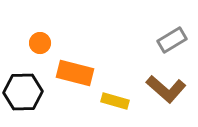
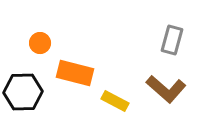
gray rectangle: rotated 44 degrees counterclockwise
yellow rectangle: rotated 12 degrees clockwise
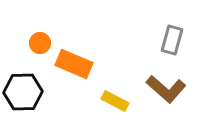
orange rectangle: moved 1 px left, 9 px up; rotated 9 degrees clockwise
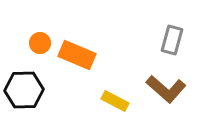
orange rectangle: moved 3 px right, 9 px up
black hexagon: moved 1 px right, 2 px up
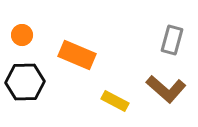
orange circle: moved 18 px left, 8 px up
black hexagon: moved 1 px right, 8 px up
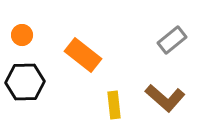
gray rectangle: rotated 36 degrees clockwise
orange rectangle: moved 6 px right; rotated 15 degrees clockwise
brown L-shape: moved 1 px left, 9 px down
yellow rectangle: moved 1 px left, 4 px down; rotated 56 degrees clockwise
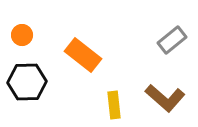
black hexagon: moved 2 px right
